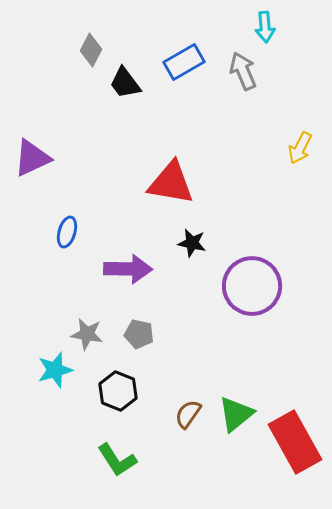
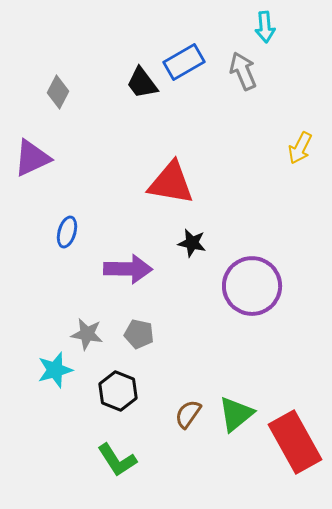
gray diamond: moved 33 px left, 42 px down
black trapezoid: moved 17 px right
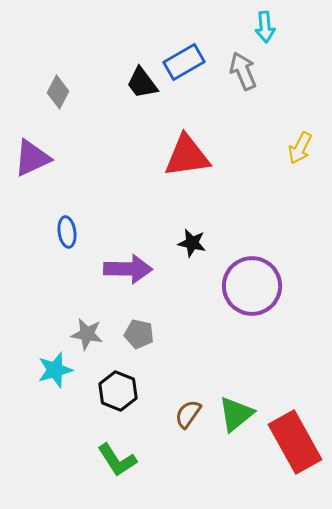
red triangle: moved 16 px right, 27 px up; rotated 18 degrees counterclockwise
blue ellipse: rotated 24 degrees counterclockwise
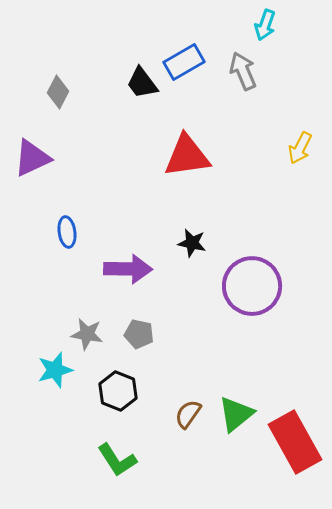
cyan arrow: moved 2 px up; rotated 24 degrees clockwise
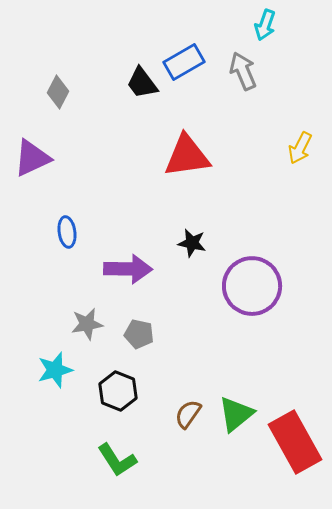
gray star: moved 10 px up; rotated 20 degrees counterclockwise
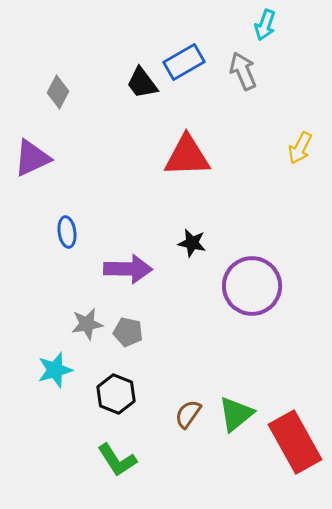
red triangle: rotated 6 degrees clockwise
gray pentagon: moved 11 px left, 2 px up
black hexagon: moved 2 px left, 3 px down
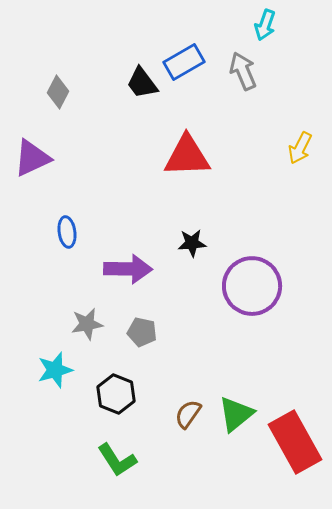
black star: rotated 16 degrees counterclockwise
gray pentagon: moved 14 px right
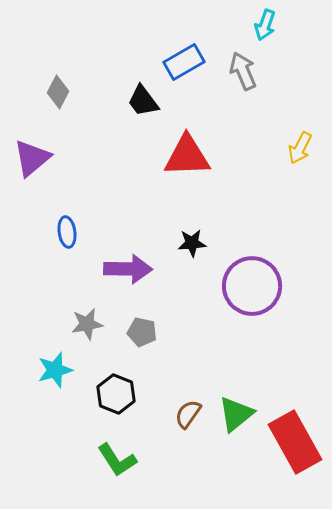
black trapezoid: moved 1 px right, 18 px down
purple triangle: rotated 15 degrees counterclockwise
